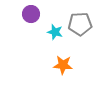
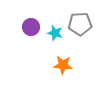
purple circle: moved 13 px down
cyan star: moved 1 px down
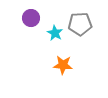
purple circle: moved 9 px up
cyan star: rotated 14 degrees clockwise
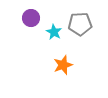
cyan star: moved 1 px left, 1 px up
orange star: rotated 24 degrees counterclockwise
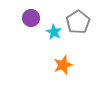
gray pentagon: moved 2 px left, 2 px up; rotated 30 degrees counterclockwise
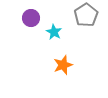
gray pentagon: moved 8 px right, 7 px up
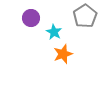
gray pentagon: moved 1 px left, 1 px down
orange star: moved 11 px up
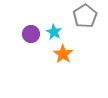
purple circle: moved 16 px down
orange star: rotated 18 degrees counterclockwise
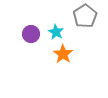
cyan star: moved 2 px right
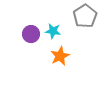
cyan star: moved 3 px left, 1 px up; rotated 21 degrees counterclockwise
orange star: moved 3 px left, 2 px down; rotated 12 degrees clockwise
